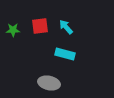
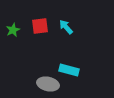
green star: rotated 24 degrees counterclockwise
cyan rectangle: moved 4 px right, 16 px down
gray ellipse: moved 1 px left, 1 px down
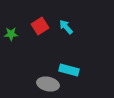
red square: rotated 24 degrees counterclockwise
green star: moved 2 px left, 4 px down; rotated 24 degrees clockwise
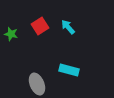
cyan arrow: moved 2 px right
green star: rotated 16 degrees clockwise
gray ellipse: moved 11 px left; rotated 55 degrees clockwise
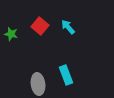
red square: rotated 18 degrees counterclockwise
cyan rectangle: moved 3 px left, 5 px down; rotated 54 degrees clockwise
gray ellipse: moved 1 px right; rotated 15 degrees clockwise
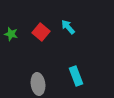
red square: moved 1 px right, 6 px down
cyan rectangle: moved 10 px right, 1 px down
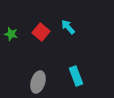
gray ellipse: moved 2 px up; rotated 25 degrees clockwise
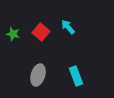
green star: moved 2 px right
gray ellipse: moved 7 px up
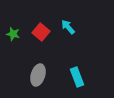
cyan rectangle: moved 1 px right, 1 px down
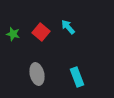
gray ellipse: moved 1 px left, 1 px up; rotated 30 degrees counterclockwise
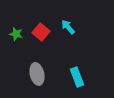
green star: moved 3 px right
